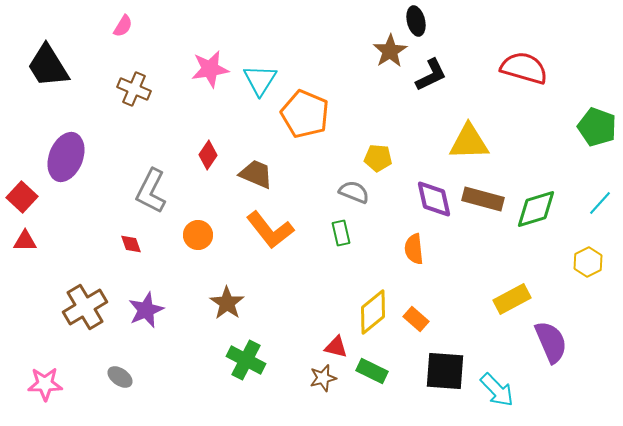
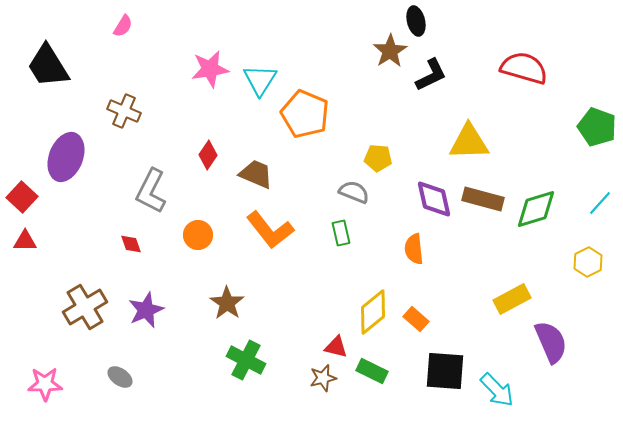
brown cross at (134, 89): moved 10 px left, 22 px down
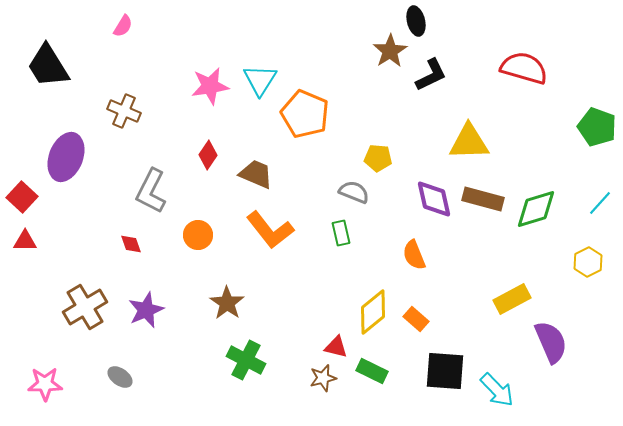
pink star at (210, 69): moved 17 px down
orange semicircle at (414, 249): moved 6 px down; rotated 16 degrees counterclockwise
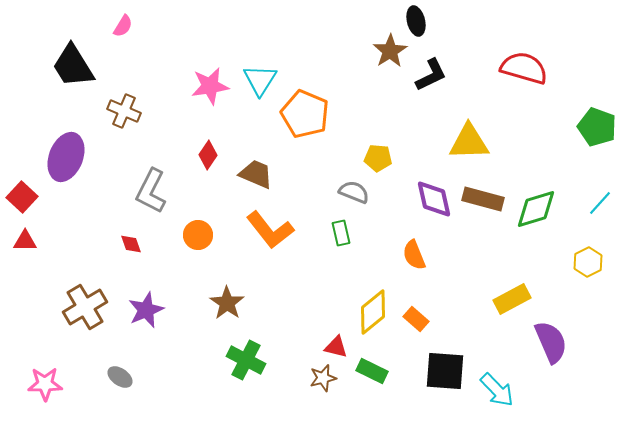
black trapezoid at (48, 66): moved 25 px right
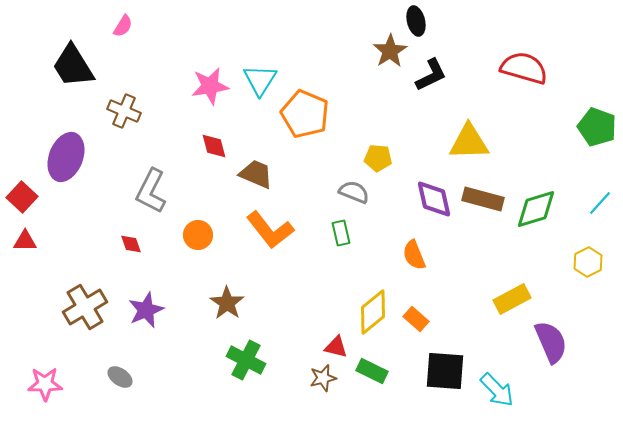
red diamond at (208, 155): moved 6 px right, 9 px up; rotated 48 degrees counterclockwise
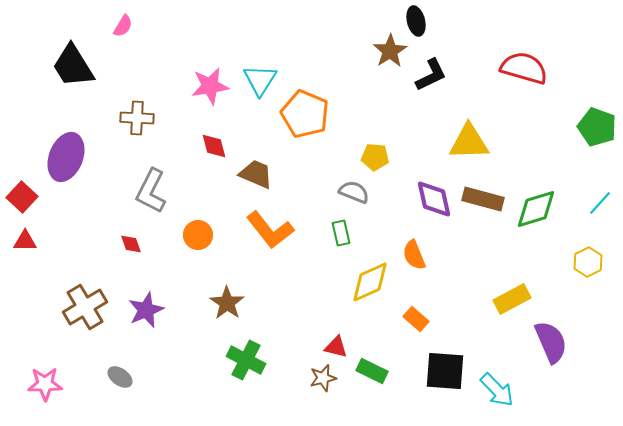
brown cross at (124, 111): moved 13 px right, 7 px down; rotated 20 degrees counterclockwise
yellow pentagon at (378, 158): moved 3 px left, 1 px up
yellow diamond at (373, 312): moved 3 px left, 30 px up; rotated 15 degrees clockwise
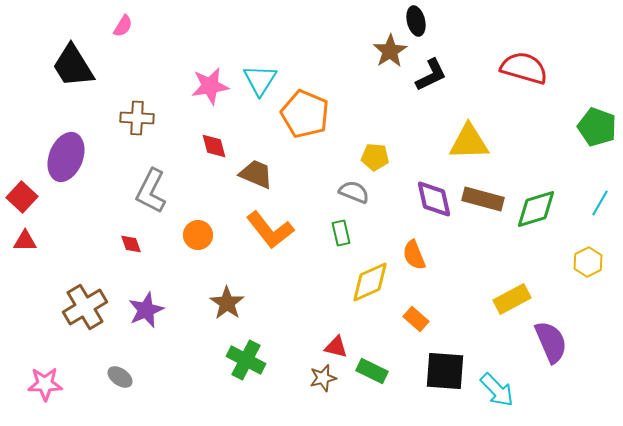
cyan line at (600, 203): rotated 12 degrees counterclockwise
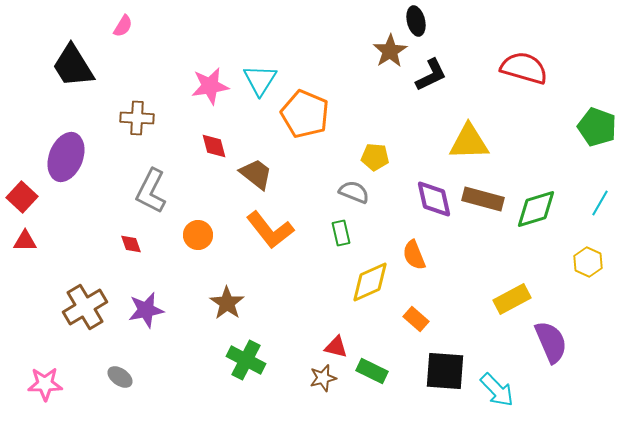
brown trapezoid at (256, 174): rotated 15 degrees clockwise
yellow hexagon at (588, 262): rotated 8 degrees counterclockwise
purple star at (146, 310): rotated 12 degrees clockwise
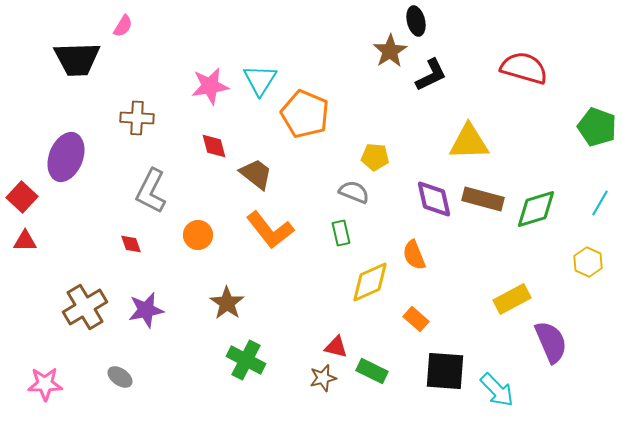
black trapezoid at (73, 66): moved 4 px right, 7 px up; rotated 60 degrees counterclockwise
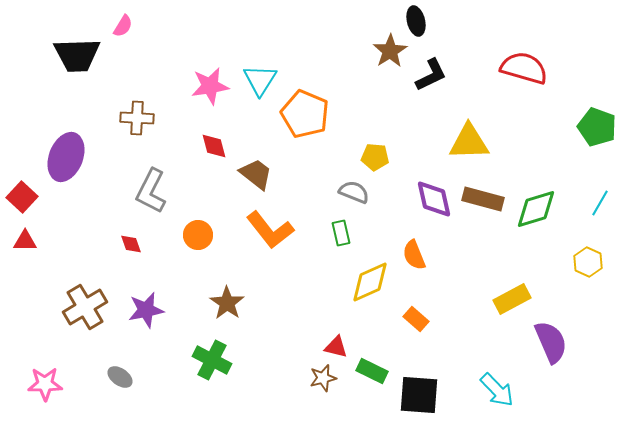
black trapezoid at (77, 59): moved 4 px up
green cross at (246, 360): moved 34 px left
black square at (445, 371): moved 26 px left, 24 px down
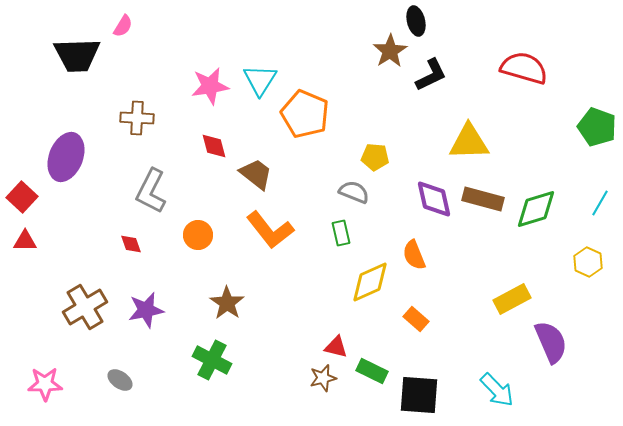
gray ellipse at (120, 377): moved 3 px down
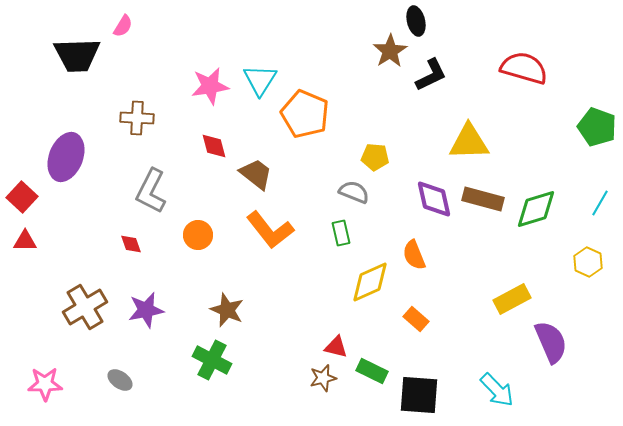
brown star at (227, 303): moved 7 px down; rotated 12 degrees counterclockwise
